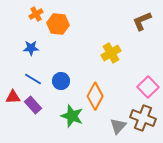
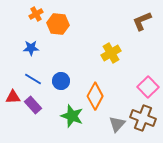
gray triangle: moved 1 px left, 2 px up
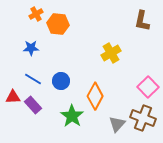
brown L-shape: rotated 55 degrees counterclockwise
green star: rotated 15 degrees clockwise
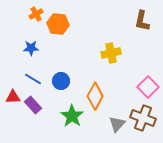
yellow cross: rotated 18 degrees clockwise
